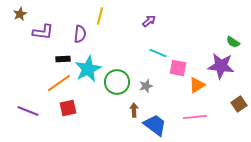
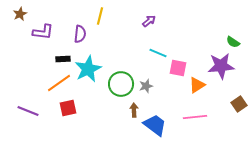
purple star: rotated 12 degrees counterclockwise
green circle: moved 4 px right, 2 px down
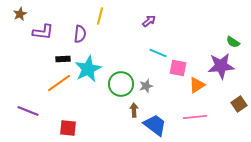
red square: moved 20 px down; rotated 18 degrees clockwise
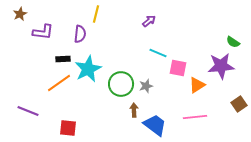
yellow line: moved 4 px left, 2 px up
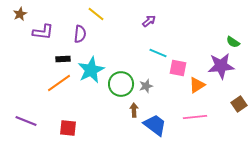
yellow line: rotated 66 degrees counterclockwise
cyan star: moved 3 px right, 1 px down
purple line: moved 2 px left, 10 px down
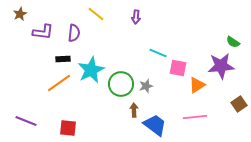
purple arrow: moved 13 px left, 4 px up; rotated 136 degrees clockwise
purple semicircle: moved 6 px left, 1 px up
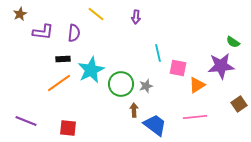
cyan line: rotated 54 degrees clockwise
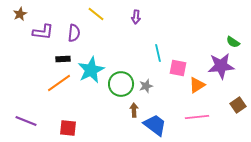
brown square: moved 1 px left, 1 px down
pink line: moved 2 px right
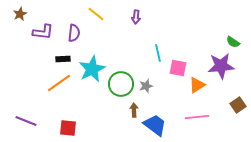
cyan star: moved 1 px right, 1 px up
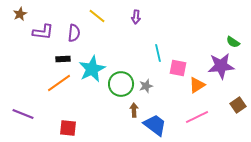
yellow line: moved 1 px right, 2 px down
pink line: rotated 20 degrees counterclockwise
purple line: moved 3 px left, 7 px up
